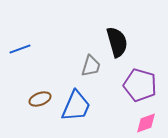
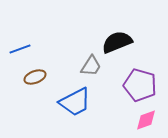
black semicircle: rotated 96 degrees counterclockwise
gray trapezoid: rotated 15 degrees clockwise
brown ellipse: moved 5 px left, 22 px up
blue trapezoid: moved 1 px left, 4 px up; rotated 40 degrees clockwise
pink diamond: moved 3 px up
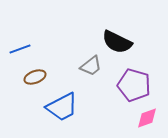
black semicircle: rotated 132 degrees counterclockwise
gray trapezoid: rotated 20 degrees clockwise
purple pentagon: moved 6 px left
blue trapezoid: moved 13 px left, 5 px down
pink diamond: moved 1 px right, 2 px up
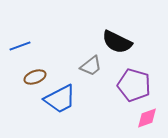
blue line: moved 3 px up
blue trapezoid: moved 2 px left, 8 px up
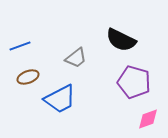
black semicircle: moved 4 px right, 2 px up
gray trapezoid: moved 15 px left, 8 px up
brown ellipse: moved 7 px left
purple pentagon: moved 3 px up
pink diamond: moved 1 px right, 1 px down
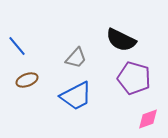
blue line: moved 3 px left; rotated 70 degrees clockwise
gray trapezoid: rotated 10 degrees counterclockwise
brown ellipse: moved 1 px left, 3 px down
purple pentagon: moved 4 px up
blue trapezoid: moved 16 px right, 3 px up
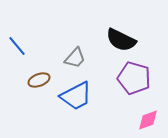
gray trapezoid: moved 1 px left
brown ellipse: moved 12 px right
pink diamond: moved 1 px down
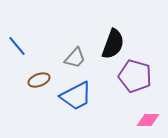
black semicircle: moved 8 px left, 4 px down; rotated 96 degrees counterclockwise
purple pentagon: moved 1 px right, 2 px up
pink diamond: rotated 20 degrees clockwise
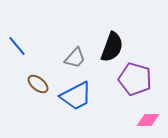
black semicircle: moved 1 px left, 3 px down
purple pentagon: moved 3 px down
brown ellipse: moved 1 px left, 4 px down; rotated 60 degrees clockwise
